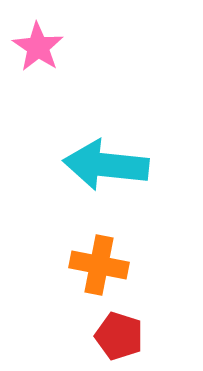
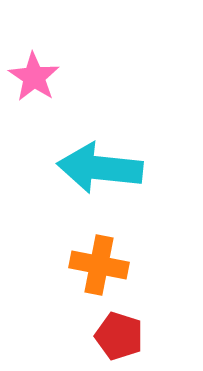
pink star: moved 4 px left, 30 px down
cyan arrow: moved 6 px left, 3 px down
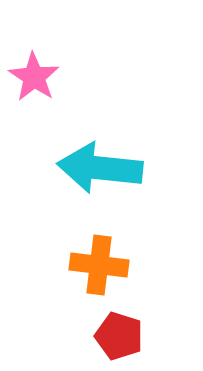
orange cross: rotated 4 degrees counterclockwise
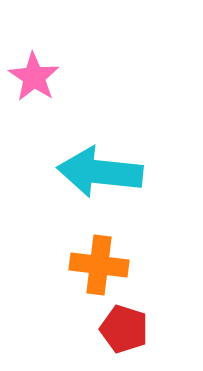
cyan arrow: moved 4 px down
red pentagon: moved 5 px right, 7 px up
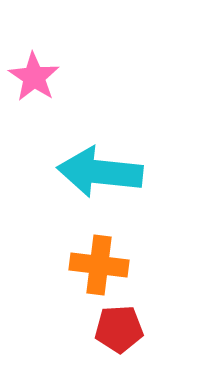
red pentagon: moved 5 px left; rotated 21 degrees counterclockwise
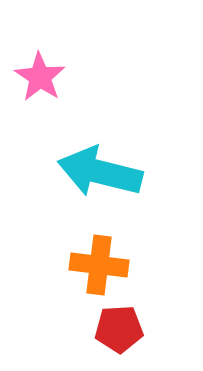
pink star: moved 6 px right
cyan arrow: rotated 8 degrees clockwise
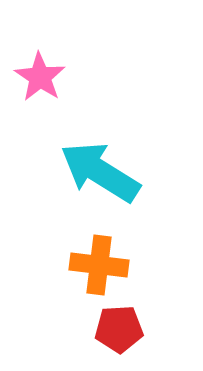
cyan arrow: rotated 18 degrees clockwise
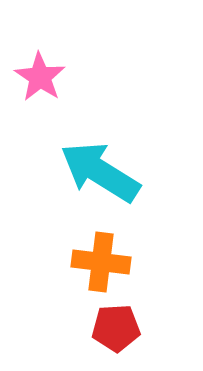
orange cross: moved 2 px right, 3 px up
red pentagon: moved 3 px left, 1 px up
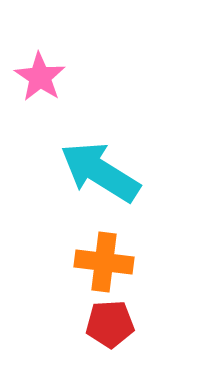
orange cross: moved 3 px right
red pentagon: moved 6 px left, 4 px up
